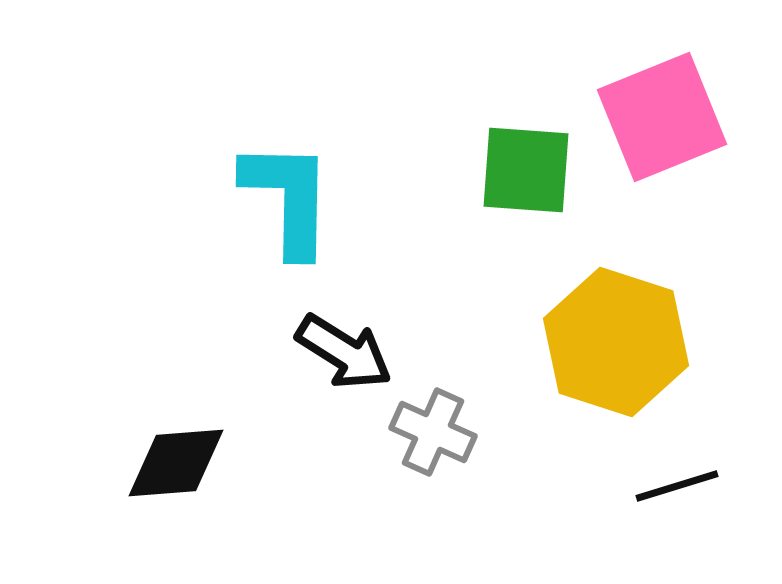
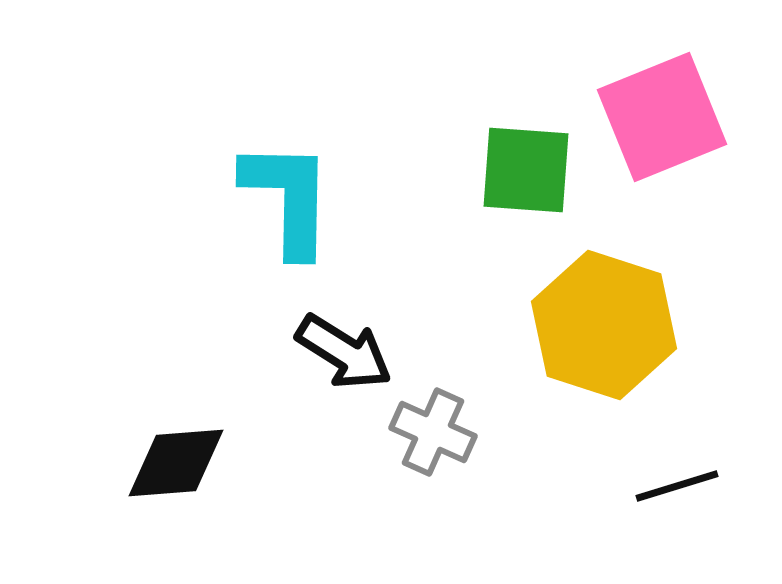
yellow hexagon: moved 12 px left, 17 px up
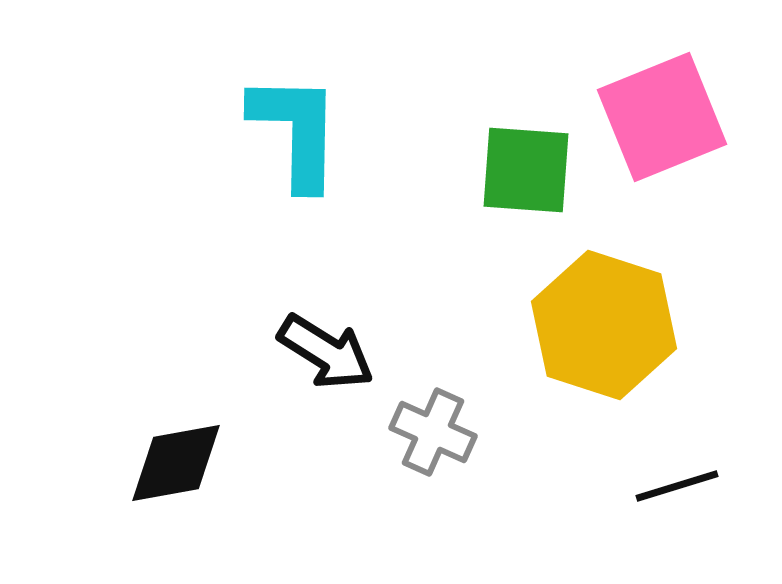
cyan L-shape: moved 8 px right, 67 px up
black arrow: moved 18 px left
black diamond: rotated 6 degrees counterclockwise
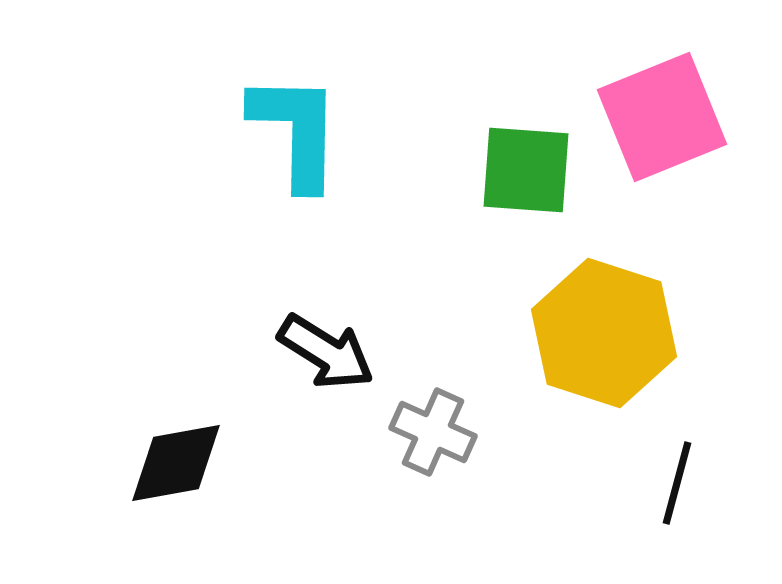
yellow hexagon: moved 8 px down
black line: moved 3 px up; rotated 58 degrees counterclockwise
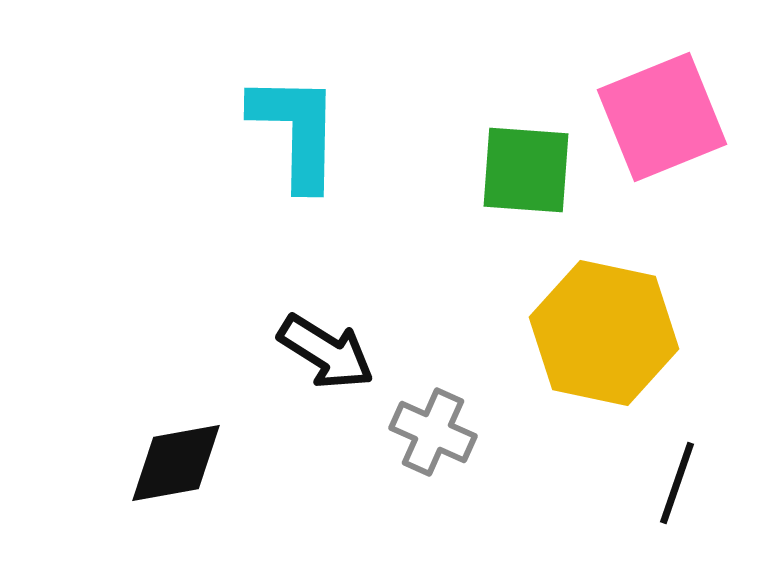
yellow hexagon: rotated 6 degrees counterclockwise
black line: rotated 4 degrees clockwise
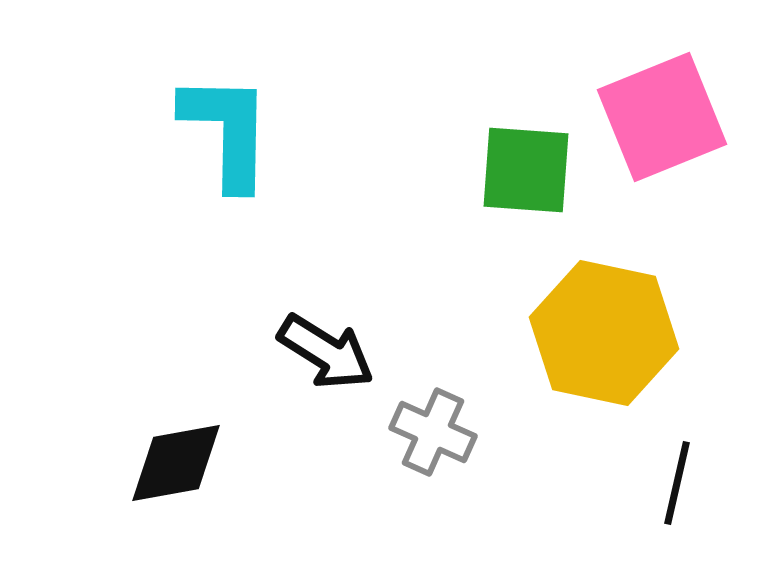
cyan L-shape: moved 69 px left
black line: rotated 6 degrees counterclockwise
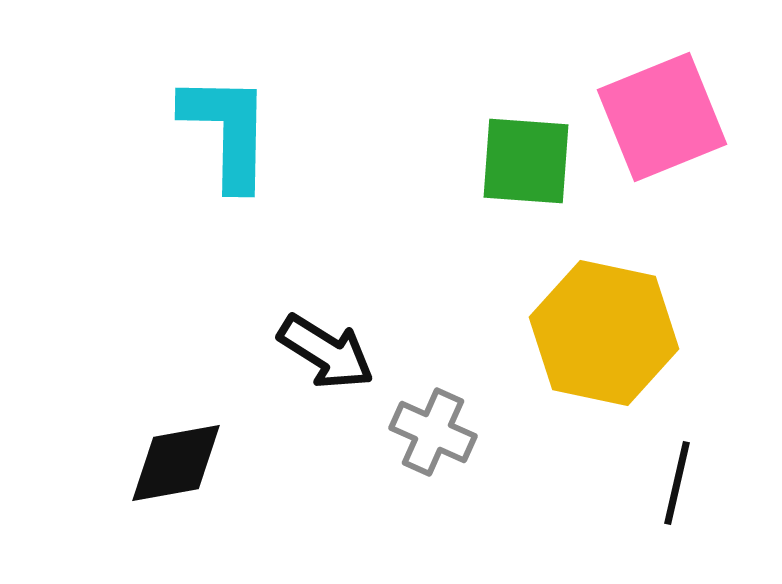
green square: moved 9 px up
